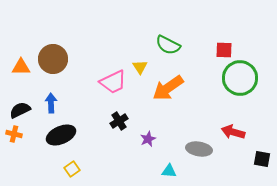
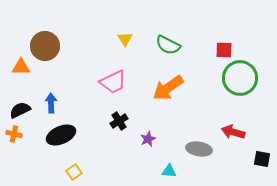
brown circle: moved 8 px left, 13 px up
yellow triangle: moved 15 px left, 28 px up
yellow square: moved 2 px right, 3 px down
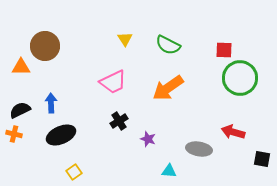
purple star: rotated 28 degrees counterclockwise
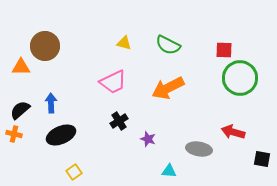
yellow triangle: moved 1 px left, 4 px down; rotated 42 degrees counterclockwise
orange arrow: rotated 8 degrees clockwise
black semicircle: rotated 15 degrees counterclockwise
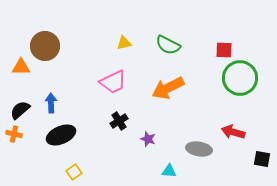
yellow triangle: rotated 28 degrees counterclockwise
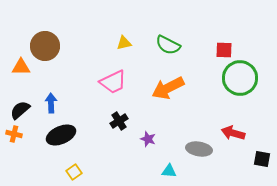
red arrow: moved 1 px down
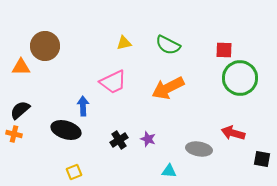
blue arrow: moved 32 px right, 3 px down
black cross: moved 19 px down
black ellipse: moved 5 px right, 5 px up; rotated 40 degrees clockwise
yellow square: rotated 14 degrees clockwise
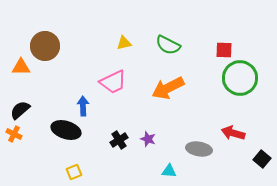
orange cross: rotated 14 degrees clockwise
black square: rotated 30 degrees clockwise
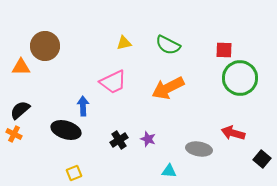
yellow square: moved 1 px down
